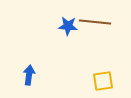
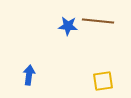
brown line: moved 3 px right, 1 px up
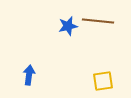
blue star: rotated 18 degrees counterclockwise
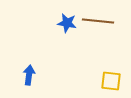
blue star: moved 1 px left, 3 px up; rotated 24 degrees clockwise
yellow square: moved 8 px right; rotated 15 degrees clockwise
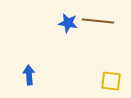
blue star: moved 1 px right
blue arrow: rotated 12 degrees counterclockwise
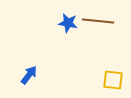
blue arrow: rotated 42 degrees clockwise
yellow square: moved 2 px right, 1 px up
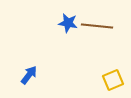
brown line: moved 1 px left, 5 px down
yellow square: rotated 30 degrees counterclockwise
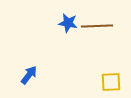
brown line: rotated 8 degrees counterclockwise
yellow square: moved 2 px left, 2 px down; rotated 20 degrees clockwise
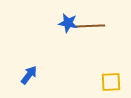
brown line: moved 8 px left
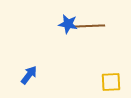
blue star: moved 1 px down
